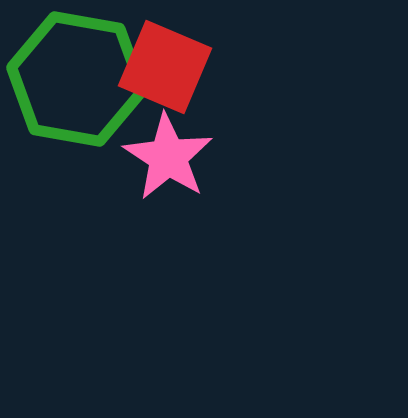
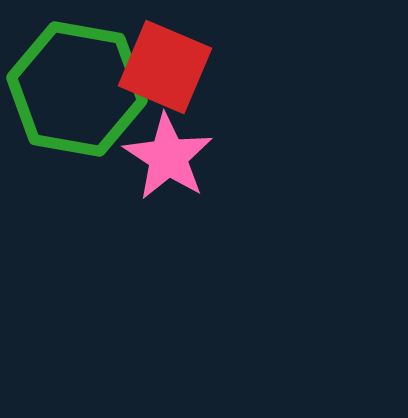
green hexagon: moved 10 px down
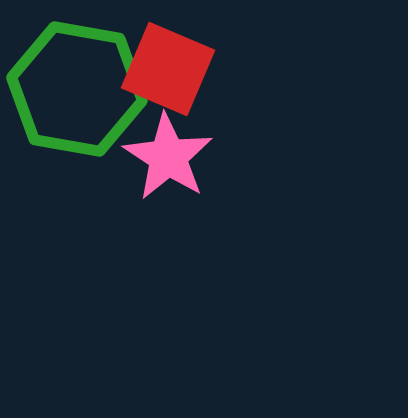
red square: moved 3 px right, 2 px down
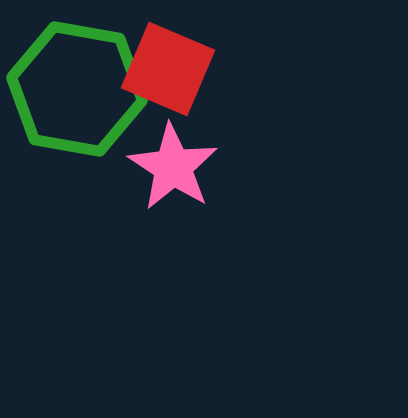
pink star: moved 5 px right, 10 px down
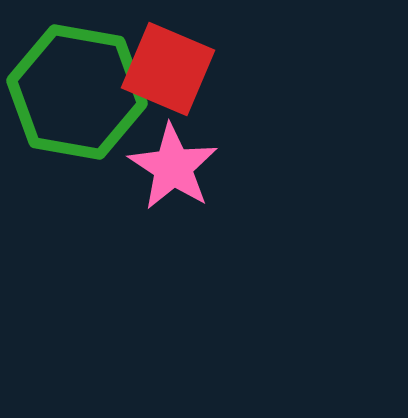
green hexagon: moved 3 px down
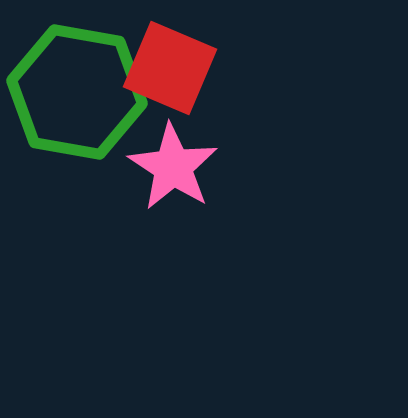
red square: moved 2 px right, 1 px up
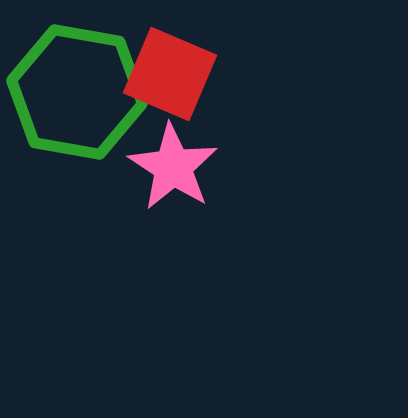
red square: moved 6 px down
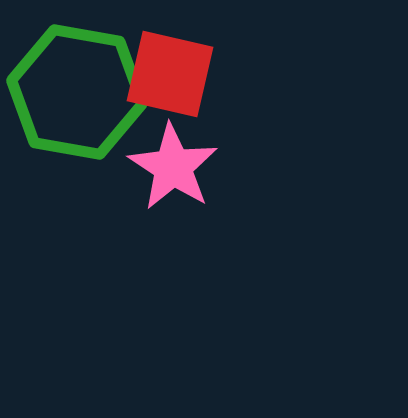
red square: rotated 10 degrees counterclockwise
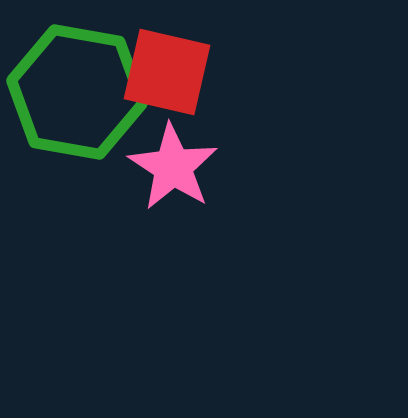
red square: moved 3 px left, 2 px up
